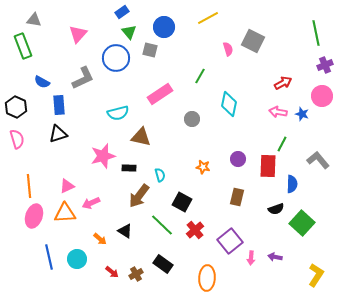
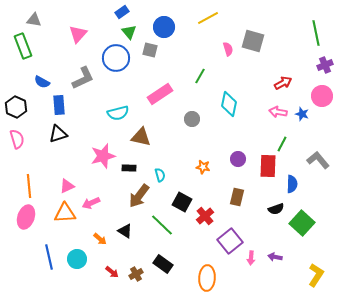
gray square at (253, 41): rotated 10 degrees counterclockwise
pink ellipse at (34, 216): moved 8 px left, 1 px down
red cross at (195, 230): moved 10 px right, 14 px up
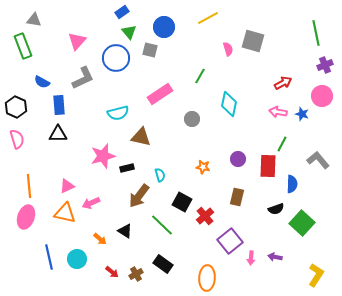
pink triangle at (78, 34): moved 1 px left, 7 px down
black triangle at (58, 134): rotated 18 degrees clockwise
black rectangle at (129, 168): moved 2 px left; rotated 16 degrees counterclockwise
orange triangle at (65, 213): rotated 15 degrees clockwise
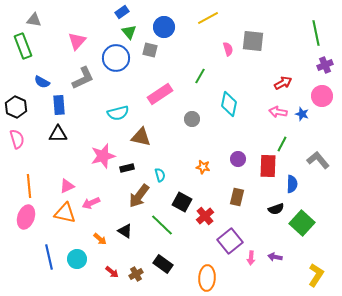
gray square at (253, 41): rotated 10 degrees counterclockwise
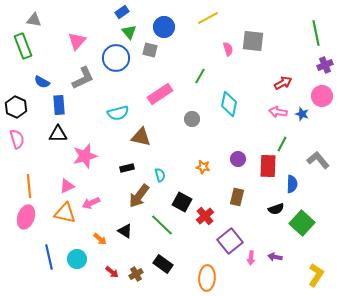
pink star at (103, 156): moved 18 px left
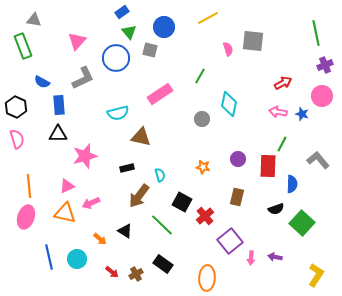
gray circle at (192, 119): moved 10 px right
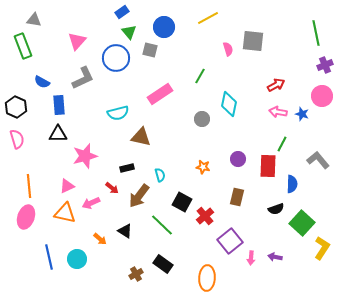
red arrow at (283, 83): moved 7 px left, 2 px down
red arrow at (112, 272): moved 84 px up
yellow L-shape at (316, 275): moved 6 px right, 27 px up
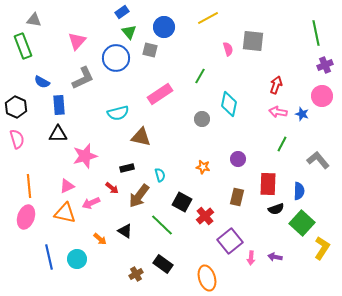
red arrow at (276, 85): rotated 42 degrees counterclockwise
red rectangle at (268, 166): moved 18 px down
blue semicircle at (292, 184): moved 7 px right, 7 px down
orange ellipse at (207, 278): rotated 20 degrees counterclockwise
